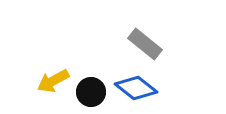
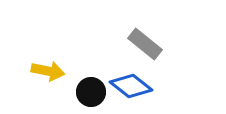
yellow arrow: moved 5 px left, 10 px up; rotated 140 degrees counterclockwise
blue diamond: moved 5 px left, 2 px up
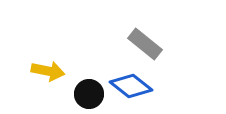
black circle: moved 2 px left, 2 px down
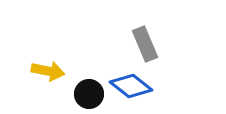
gray rectangle: rotated 28 degrees clockwise
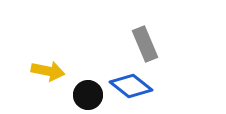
black circle: moved 1 px left, 1 px down
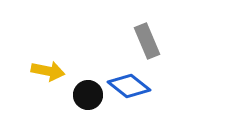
gray rectangle: moved 2 px right, 3 px up
blue diamond: moved 2 px left
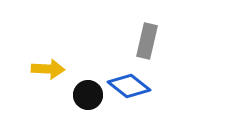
gray rectangle: rotated 36 degrees clockwise
yellow arrow: moved 2 px up; rotated 8 degrees counterclockwise
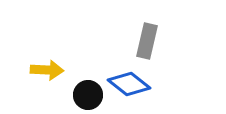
yellow arrow: moved 1 px left, 1 px down
blue diamond: moved 2 px up
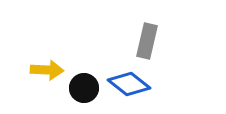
black circle: moved 4 px left, 7 px up
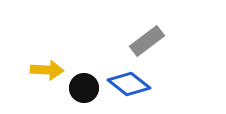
gray rectangle: rotated 40 degrees clockwise
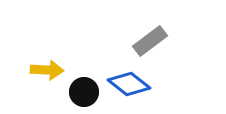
gray rectangle: moved 3 px right
black circle: moved 4 px down
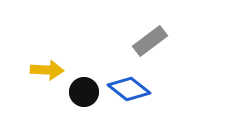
blue diamond: moved 5 px down
